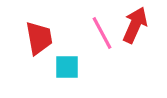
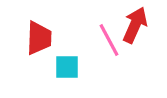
pink line: moved 7 px right, 7 px down
red trapezoid: rotated 12 degrees clockwise
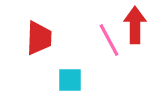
red arrow: rotated 24 degrees counterclockwise
cyan square: moved 3 px right, 13 px down
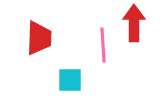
red arrow: moved 1 px left, 2 px up
pink line: moved 6 px left, 5 px down; rotated 24 degrees clockwise
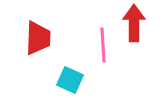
red trapezoid: moved 1 px left
cyan square: rotated 24 degrees clockwise
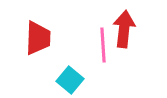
red arrow: moved 10 px left, 6 px down; rotated 6 degrees clockwise
cyan square: rotated 16 degrees clockwise
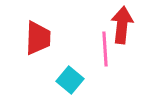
red arrow: moved 2 px left, 4 px up
pink line: moved 2 px right, 4 px down
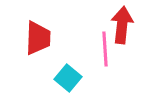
cyan square: moved 2 px left, 2 px up
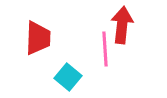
cyan square: moved 1 px up
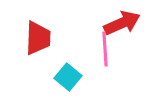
red arrow: moved 2 px up; rotated 60 degrees clockwise
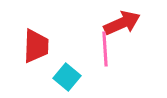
red trapezoid: moved 2 px left, 8 px down
cyan square: moved 1 px left
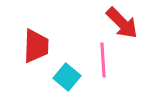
red arrow: rotated 69 degrees clockwise
pink line: moved 2 px left, 11 px down
